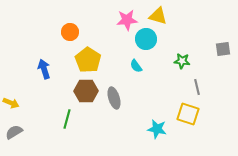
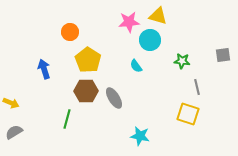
pink star: moved 2 px right, 2 px down
cyan circle: moved 4 px right, 1 px down
gray square: moved 6 px down
gray ellipse: rotated 15 degrees counterclockwise
cyan star: moved 17 px left, 7 px down
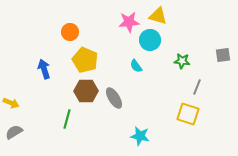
yellow pentagon: moved 3 px left; rotated 10 degrees counterclockwise
gray line: rotated 35 degrees clockwise
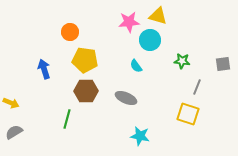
gray square: moved 9 px down
yellow pentagon: rotated 15 degrees counterclockwise
gray ellipse: moved 12 px right; rotated 35 degrees counterclockwise
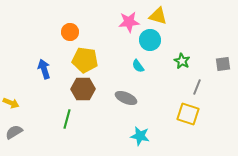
green star: rotated 21 degrees clockwise
cyan semicircle: moved 2 px right
brown hexagon: moved 3 px left, 2 px up
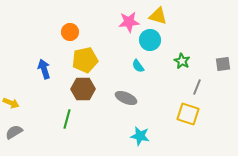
yellow pentagon: rotated 20 degrees counterclockwise
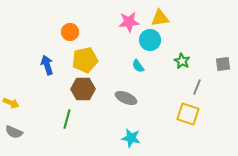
yellow triangle: moved 2 px right, 2 px down; rotated 24 degrees counterclockwise
blue arrow: moved 3 px right, 4 px up
gray semicircle: rotated 126 degrees counterclockwise
cyan star: moved 9 px left, 2 px down
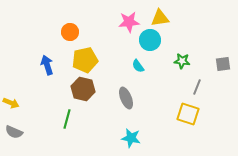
green star: rotated 21 degrees counterclockwise
brown hexagon: rotated 15 degrees clockwise
gray ellipse: rotated 45 degrees clockwise
